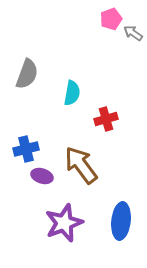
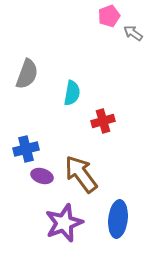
pink pentagon: moved 2 px left, 3 px up
red cross: moved 3 px left, 2 px down
brown arrow: moved 9 px down
blue ellipse: moved 3 px left, 2 px up
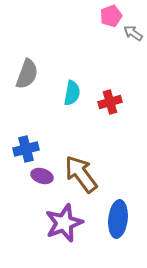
pink pentagon: moved 2 px right
red cross: moved 7 px right, 19 px up
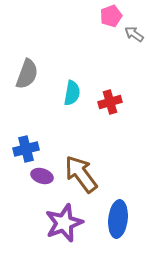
gray arrow: moved 1 px right, 1 px down
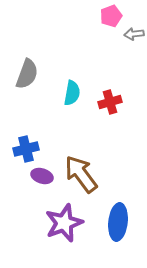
gray arrow: rotated 42 degrees counterclockwise
blue ellipse: moved 3 px down
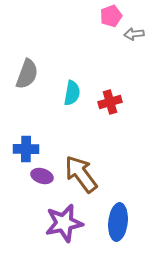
blue cross: rotated 15 degrees clockwise
purple star: rotated 9 degrees clockwise
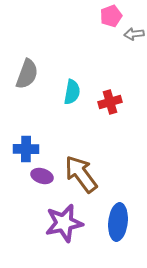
cyan semicircle: moved 1 px up
